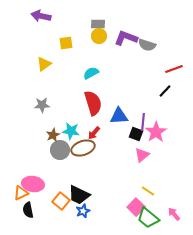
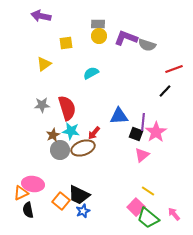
red semicircle: moved 26 px left, 5 px down
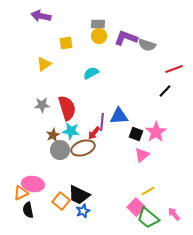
purple line: moved 41 px left
yellow line: rotated 64 degrees counterclockwise
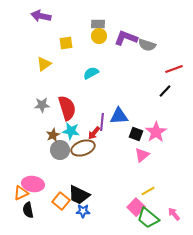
blue star: rotated 24 degrees clockwise
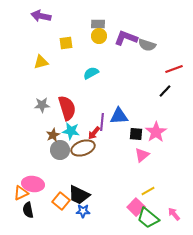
yellow triangle: moved 3 px left, 2 px up; rotated 21 degrees clockwise
black square: rotated 16 degrees counterclockwise
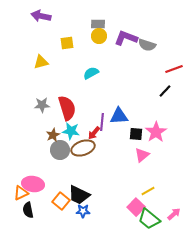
yellow square: moved 1 px right
pink arrow: rotated 88 degrees clockwise
green trapezoid: moved 1 px right, 1 px down
